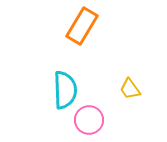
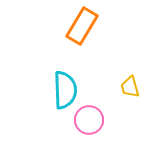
yellow trapezoid: moved 2 px up; rotated 20 degrees clockwise
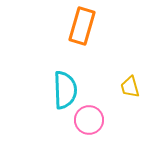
orange rectangle: rotated 15 degrees counterclockwise
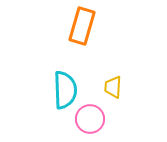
yellow trapezoid: moved 17 px left; rotated 20 degrees clockwise
pink circle: moved 1 px right, 1 px up
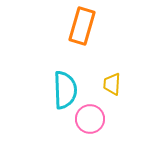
yellow trapezoid: moved 1 px left, 3 px up
